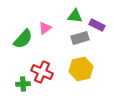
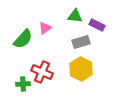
gray rectangle: moved 1 px right, 4 px down
yellow hexagon: rotated 20 degrees counterclockwise
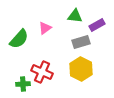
purple rectangle: rotated 56 degrees counterclockwise
green semicircle: moved 4 px left
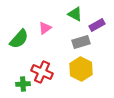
green triangle: moved 2 px up; rotated 21 degrees clockwise
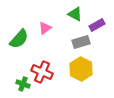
green cross: rotated 24 degrees clockwise
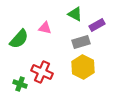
pink triangle: rotated 48 degrees clockwise
yellow hexagon: moved 2 px right, 2 px up
green cross: moved 3 px left
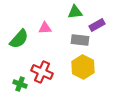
green triangle: moved 2 px up; rotated 35 degrees counterclockwise
pink triangle: rotated 16 degrees counterclockwise
gray rectangle: moved 1 px left, 2 px up; rotated 24 degrees clockwise
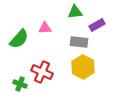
gray rectangle: moved 1 px left, 2 px down
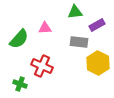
yellow hexagon: moved 15 px right, 4 px up
red cross: moved 6 px up
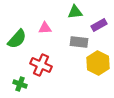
purple rectangle: moved 2 px right
green semicircle: moved 2 px left
red cross: moved 1 px left, 1 px up
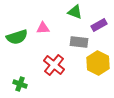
green triangle: rotated 28 degrees clockwise
pink triangle: moved 2 px left
green semicircle: moved 2 px up; rotated 30 degrees clockwise
red cross: moved 13 px right; rotated 15 degrees clockwise
